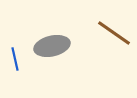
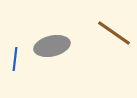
blue line: rotated 20 degrees clockwise
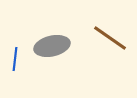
brown line: moved 4 px left, 5 px down
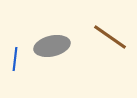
brown line: moved 1 px up
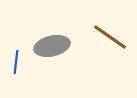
blue line: moved 1 px right, 3 px down
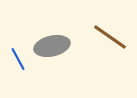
blue line: moved 2 px right, 3 px up; rotated 35 degrees counterclockwise
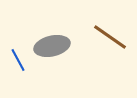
blue line: moved 1 px down
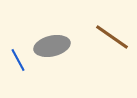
brown line: moved 2 px right
